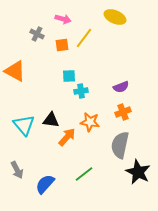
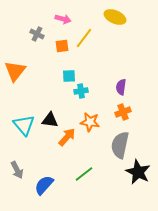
orange square: moved 1 px down
orange triangle: rotated 40 degrees clockwise
purple semicircle: rotated 119 degrees clockwise
black triangle: moved 1 px left
blue semicircle: moved 1 px left, 1 px down
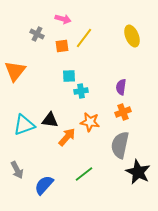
yellow ellipse: moved 17 px right, 19 px down; rotated 45 degrees clockwise
cyan triangle: rotated 50 degrees clockwise
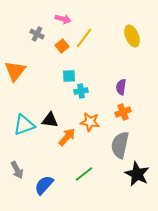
orange square: rotated 32 degrees counterclockwise
black star: moved 1 px left, 2 px down
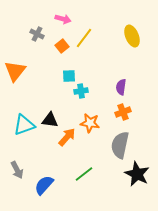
orange star: moved 1 px down
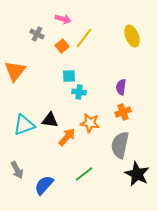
cyan cross: moved 2 px left, 1 px down; rotated 16 degrees clockwise
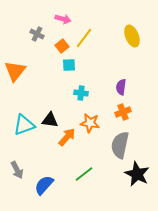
cyan square: moved 11 px up
cyan cross: moved 2 px right, 1 px down
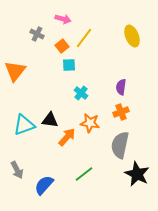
cyan cross: rotated 32 degrees clockwise
orange cross: moved 2 px left
